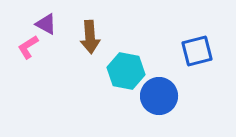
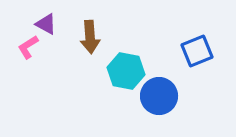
blue square: rotated 8 degrees counterclockwise
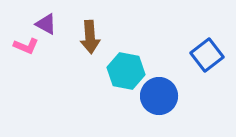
pink L-shape: moved 2 px left, 1 px up; rotated 125 degrees counterclockwise
blue square: moved 10 px right, 4 px down; rotated 16 degrees counterclockwise
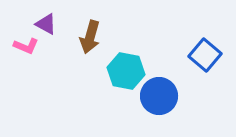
brown arrow: rotated 20 degrees clockwise
blue square: moved 2 px left; rotated 12 degrees counterclockwise
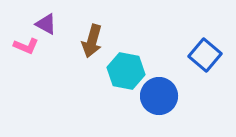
brown arrow: moved 2 px right, 4 px down
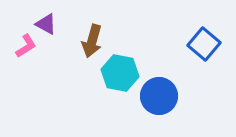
pink L-shape: rotated 55 degrees counterclockwise
blue square: moved 1 px left, 11 px up
cyan hexagon: moved 6 px left, 2 px down
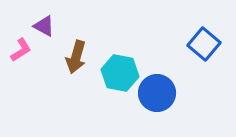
purple triangle: moved 2 px left, 2 px down
brown arrow: moved 16 px left, 16 px down
pink L-shape: moved 5 px left, 4 px down
blue circle: moved 2 px left, 3 px up
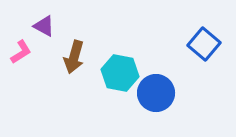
pink L-shape: moved 2 px down
brown arrow: moved 2 px left
blue circle: moved 1 px left
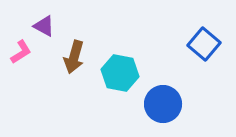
blue circle: moved 7 px right, 11 px down
